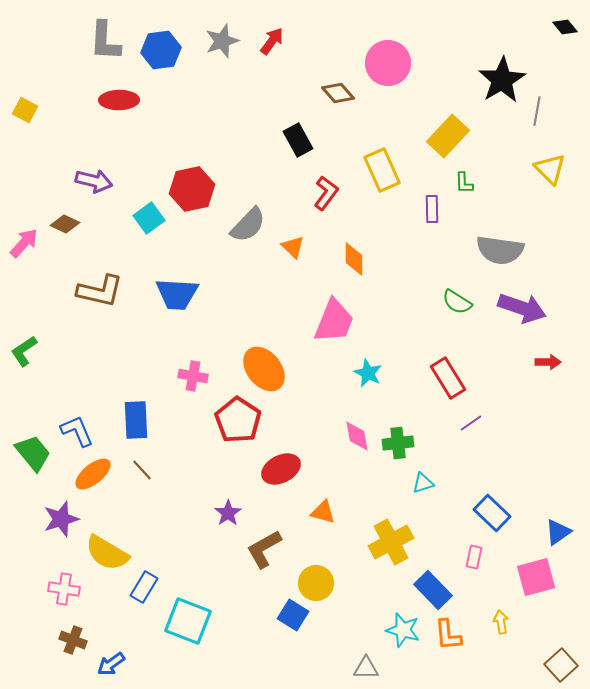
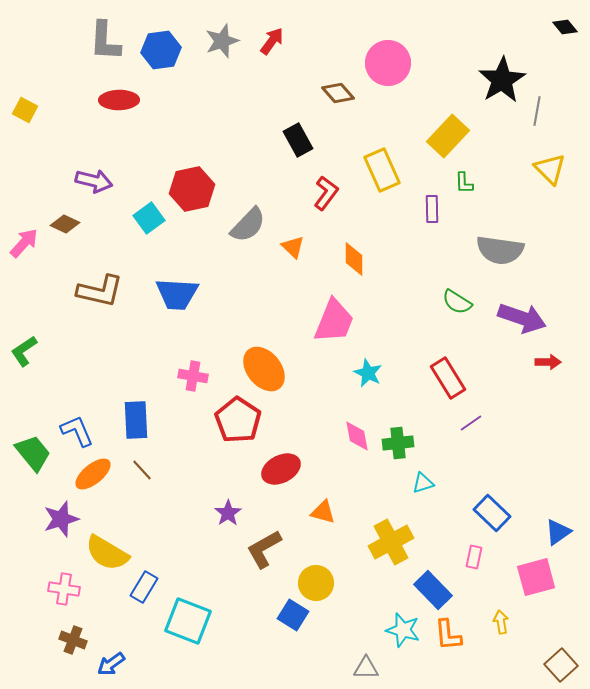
purple arrow at (522, 308): moved 10 px down
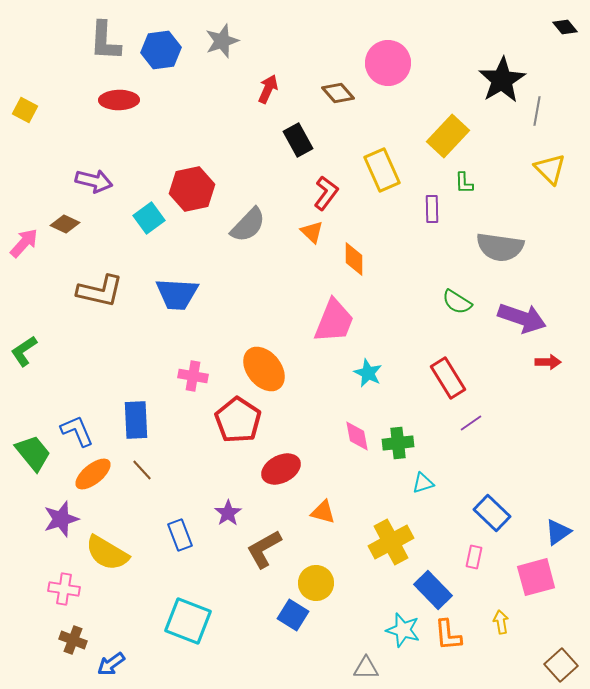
red arrow at (272, 41): moved 4 px left, 48 px down; rotated 12 degrees counterclockwise
orange triangle at (293, 247): moved 19 px right, 15 px up
gray semicircle at (500, 250): moved 3 px up
blue rectangle at (144, 587): moved 36 px right, 52 px up; rotated 52 degrees counterclockwise
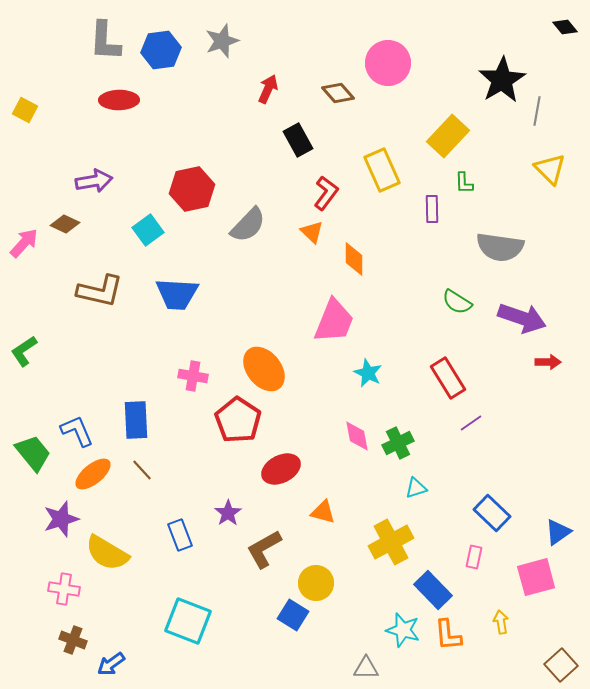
purple arrow at (94, 181): rotated 24 degrees counterclockwise
cyan square at (149, 218): moved 1 px left, 12 px down
green cross at (398, 443): rotated 20 degrees counterclockwise
cyan triangle at (423, 483): moved 7 px left, 5 px down
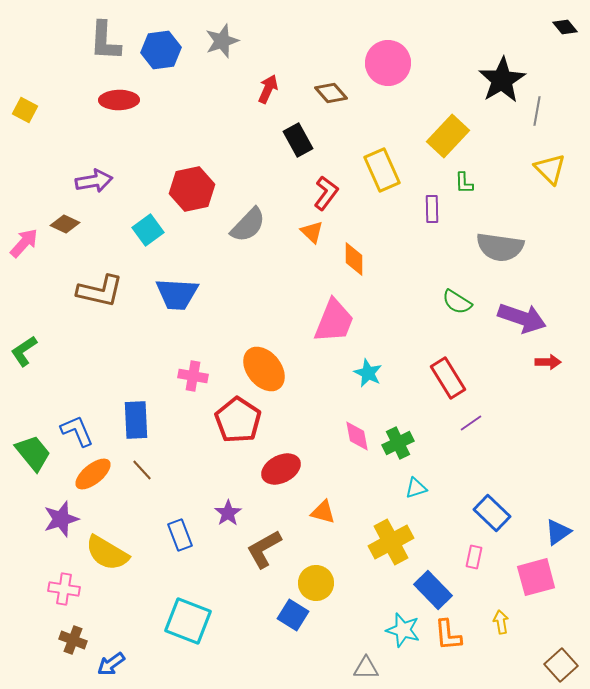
brown diamond at (338, 93): moved 7 px left
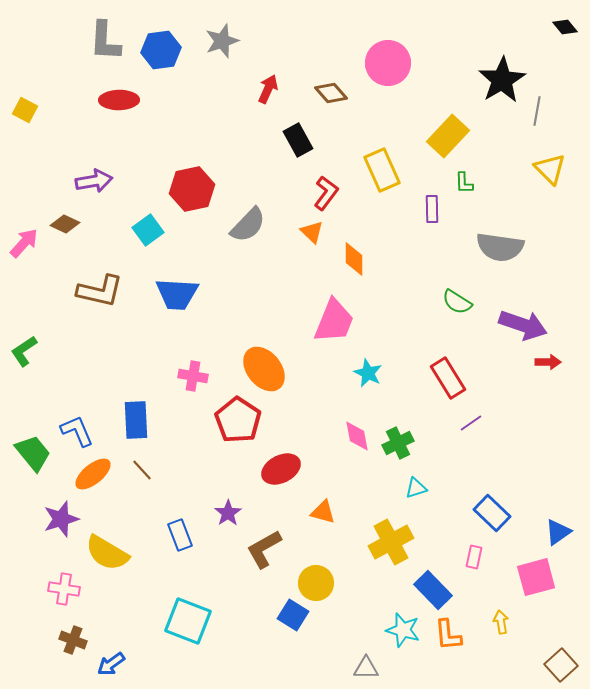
purple arrow at (522, 318): moved 1 px right, 7 px down
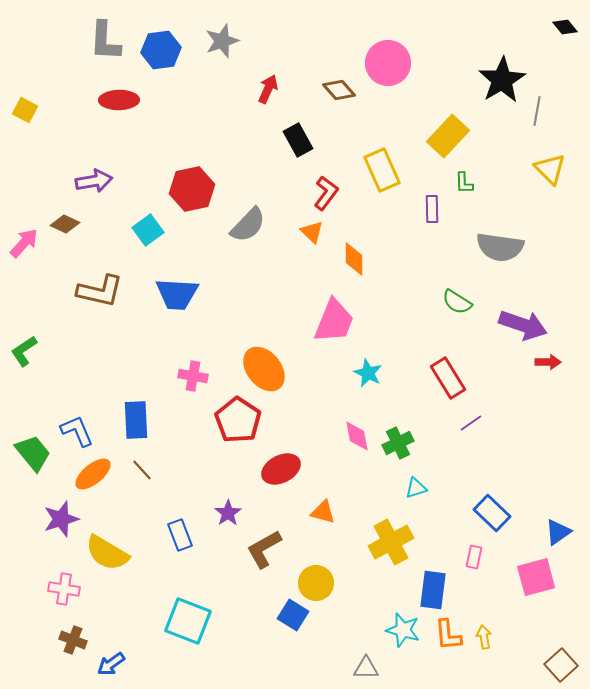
brown diamond at (331, 93): moved 8 px right, 3 px up
blue rectangle at (433, 590): rotated 51 degrees clockwise
yellow arrow at (501, 622): moved 17 px left, 15 px down
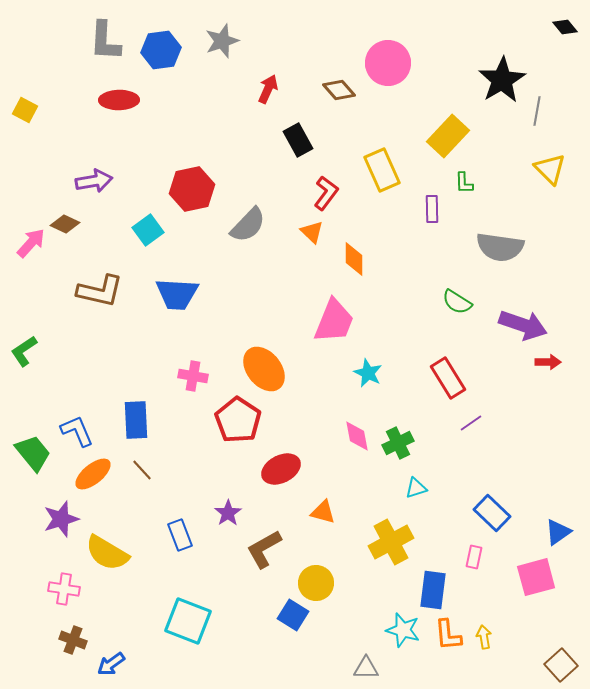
pink arrow at (24, 243): moved 7 px right
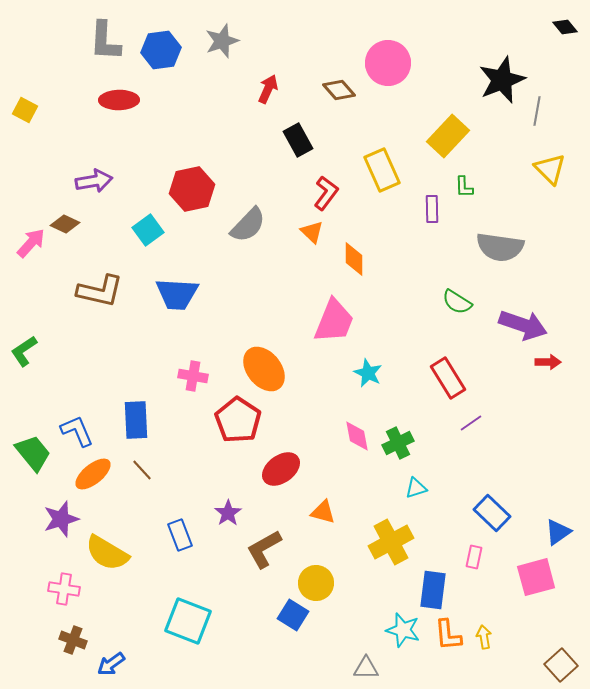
black star at (502, 80): rotated 9 degrees clockwise
green L-shape at (464, 183): moved 4 px down
red ellipse at (281, 469): rotated 9 degrees counterclockwise
